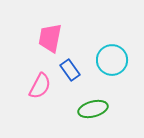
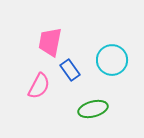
pink trapezoid: moved 4 px down
pink semicircle: moved 1 px left
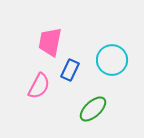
blue rectangle: rotated 60 degrees clockwise
green ellipse: rotated 28 degrees counterclockwise
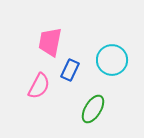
green ellipse: rotated 16 degrees counterclockwise
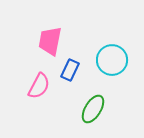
pink trapezoid: moved 1 px up
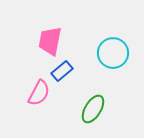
cyan circle: moved 1 px right, 7 px up
blue rectangle: moved 8 px left, 1 px down; rotated 25 degrees clockwise
pink semicircle: moved 7 px down
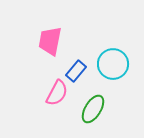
cyan circle: moved 11 px down
blue rectangle: moved 14 px right; rotated 10 degrees counterclockwise
pink semicircle: moved 18 px right
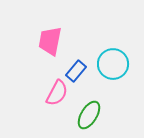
green ellipse: moved 4 px left, 6 px down
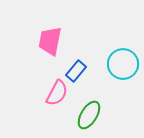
cyan circle: moved 10 px right
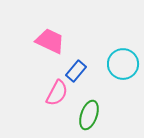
pink trapezoid: rotated 104 degrees clockwise
green ellipse: rotated 12 degrees counterclockwise
